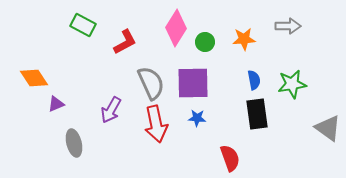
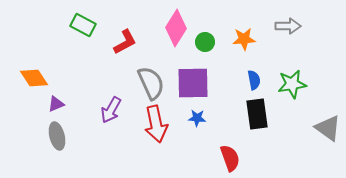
gray ellipse: moved 17 px left, 7 px up
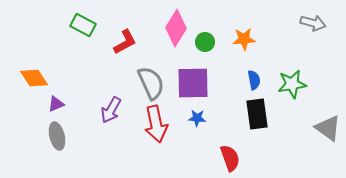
gray arrow: moved 25 px right, 3 px up; rotated 15 degrees clockwise
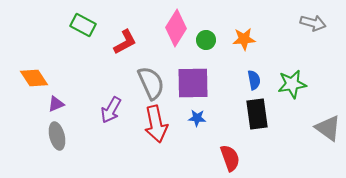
green circle: moved 1 px right, 2 px up
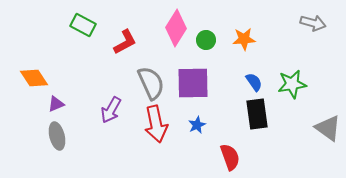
blue semicircle: moved 2 px down; rotated 24 degrees counterclockwise
blue star: moved 7 px down; rotated 30 degrees counterclockwise
red semicircle: moved 1 px up
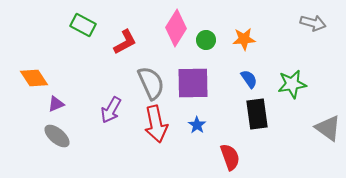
blue semicircle: moved 5 px left, 3 px up
blue star: rotated 12 degrees counterclockwise
gray ellipse: rotated 36 degrees counterclockwise
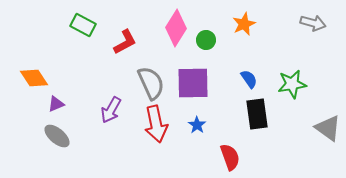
orange star: moved 15 px up; rotated 20 degrees counterclockwise
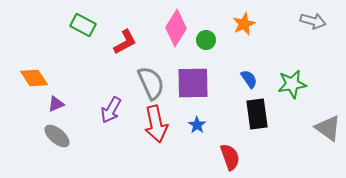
gray arrow: moved 2 px up
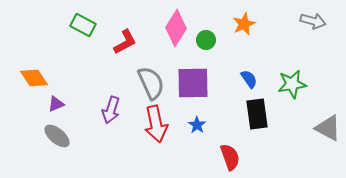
purple arrow: rotated 12 degrees counterclockwise
gray triangle: rotated 8 degrees counterclockwise
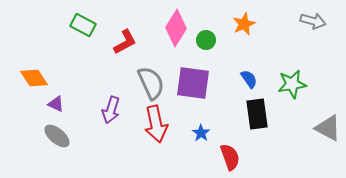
purple square: rotated 9 degrees clockwise
purple triangle: rotated 48 degrees clockwise
blue star: moved 4 px right, 8 px down
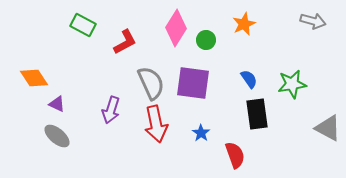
purple triangle: moved 1 px right
red semicircle: moved 5 px right, 2 px up
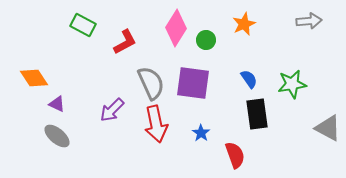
gray arrow: moved 4 px left; rotated 20 degrees counterclockwise
purple arrow: moved 1 px right; rotated 28 degrees clockwise
